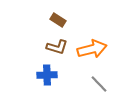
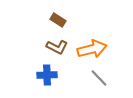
brown L-shape: rotated 10 degrees clockwise
gray line: moved 6 px up
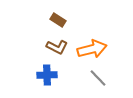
gray line: moved 1 px left
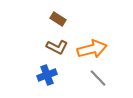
brown rectangle: moved 1 px up
blue cross: rotated 18 degrees counterclockwise
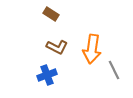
brown rectangle: moved 7 px left, 5 px up
orange arrow: rotated 112 degrees clockwise
gray line: moved 16 px right, 8 px up; rotated 18 degrees clockwise
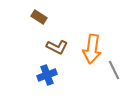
brown rectangle: moved 12 px left, 3 px down
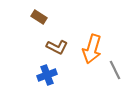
orange arrow: rotated 8 degrees clockwise
gray line: moved 1 px right
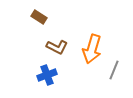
gray line: moved 1 px left; rotated 48 degrees clockwise
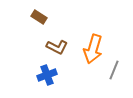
orange arrow: moved 1 px right
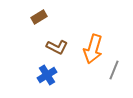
brown rectangle: rotated 63 degrees counterclockwise
blue cross: rotated 12 degrees counterclockwise
